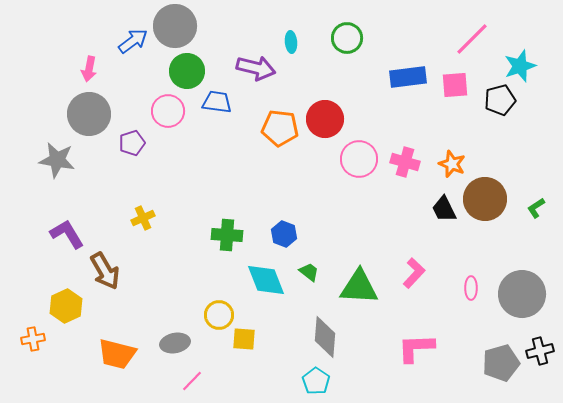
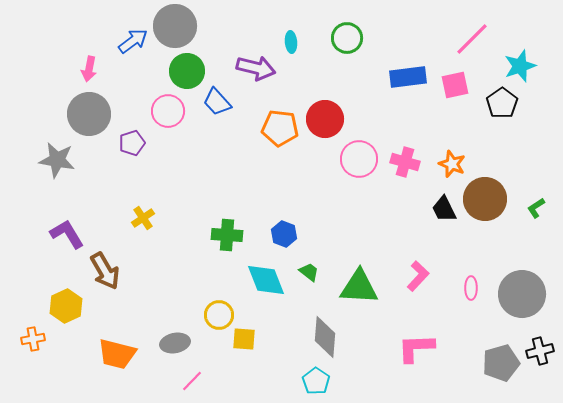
pink square at (455, 85): rotated 8 degrees counterclockwise
black pentagon at (500, 100): moved 2 px right, 3 px down; rotated 20 degrees counterclockwise
blue trapezoid at (217, 102): rotated 140 degrees counterclockwise
yellow cross at (143, 218): rotated 10 degrees counterclockwise
pink L-shape at (414, 273): moved 4 px right, 3 px down
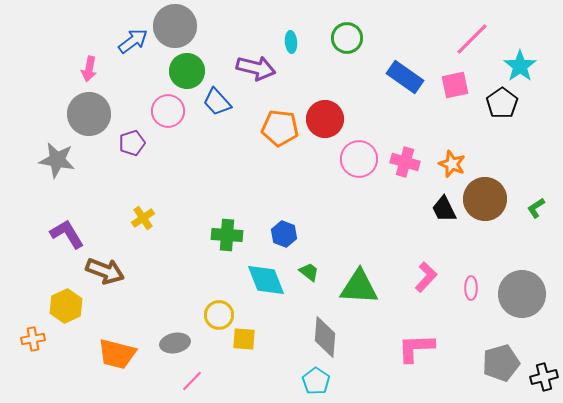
cyan star at (520, 66): rotated 16 degrees counterclockwise
blue rectangle at (408, 77): moved 3 px left; rotated 42 degrees clockwise
brown arrow at (105, 271): rotated 39 degrees counterclockwise
pink L-shape at (418, 276): moved 8 px right, 1 px down
black cross at (540, 351): moved 4 px right, 26 px down
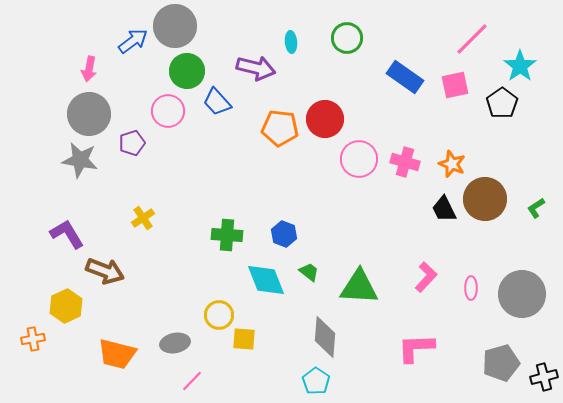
gray star at (57, 160): moved 23 px right
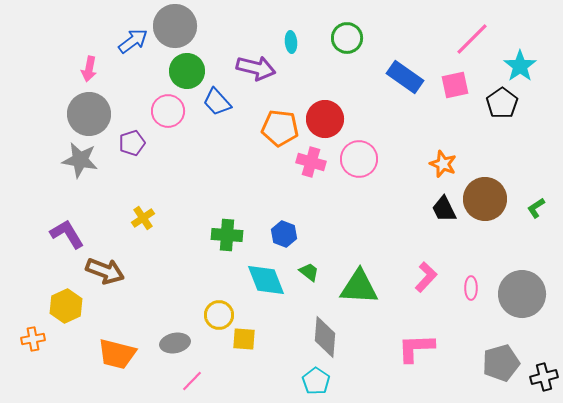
pink cross at (405, 162): moved 94 px left
orange star at (452, 164): moved 9 px left
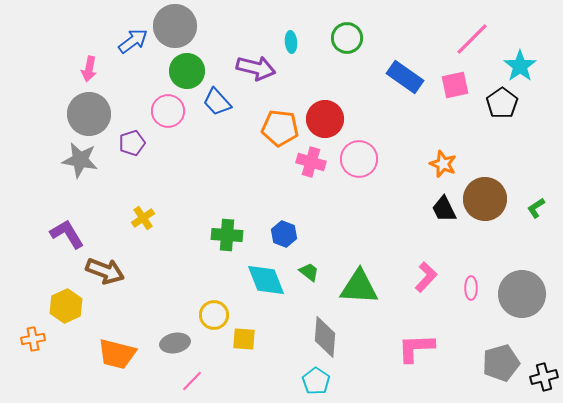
yellow circle at (219, 315): moved 5 px left
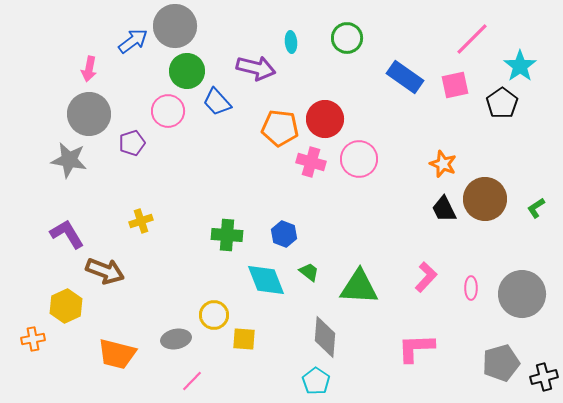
gray star at (80, 160): moved 11 px left
yellow cross at (143, 218): moved 2 px left, 3 px down; rotated 15 degrees clockwise
gray ellipse at (175, 343): moved 1 px right, 4 px up
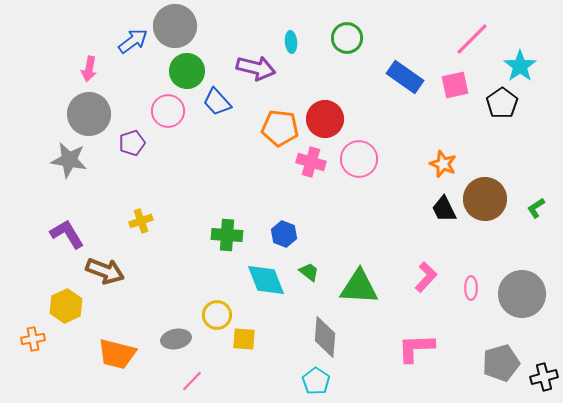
yellow circle at (214, 315): moved 3 px right
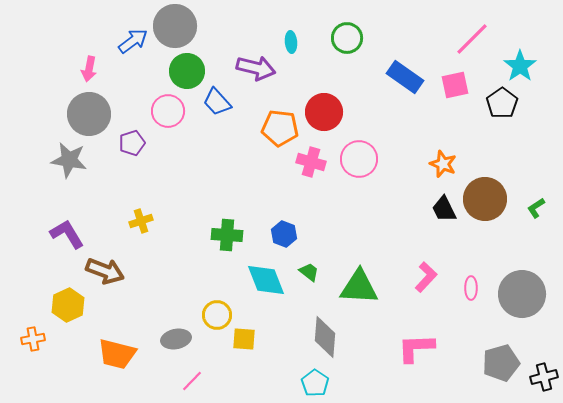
red circle at (325, 119): moved 1 px left, 7 px up
yellow hexagon at (66, 306): moved 2 px right, 1 px up
cyan pentagon at (316, 381): moved 1 px left, 2 px down
